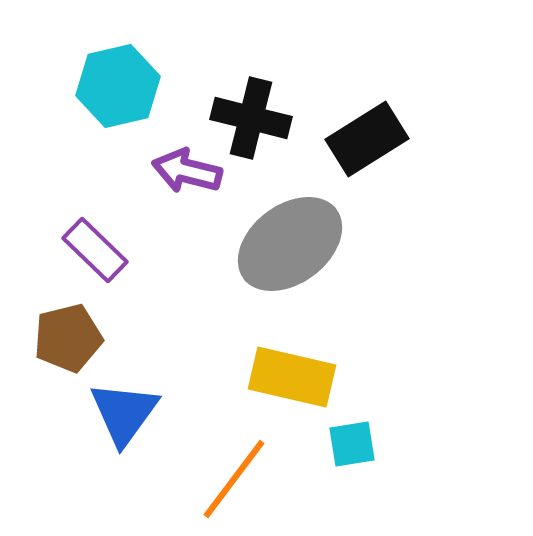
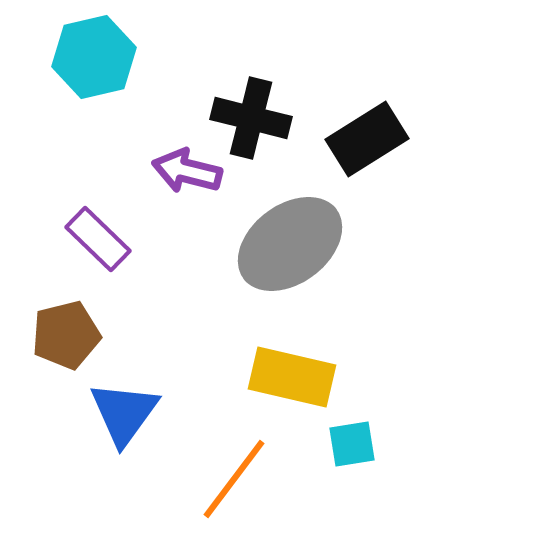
cyan hexagon: moved 24 px left, 29 px up
purple rectangle: moved 3 px right, 11 px up
brown pentagon: moved 2 px left, 3 px up
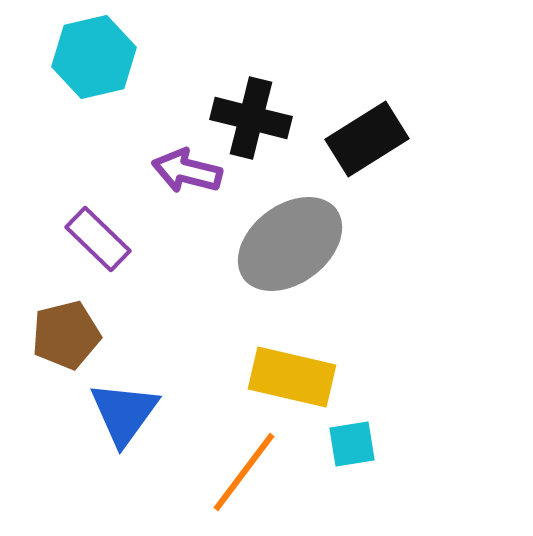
orange line: moved 10 px right, 7 px up
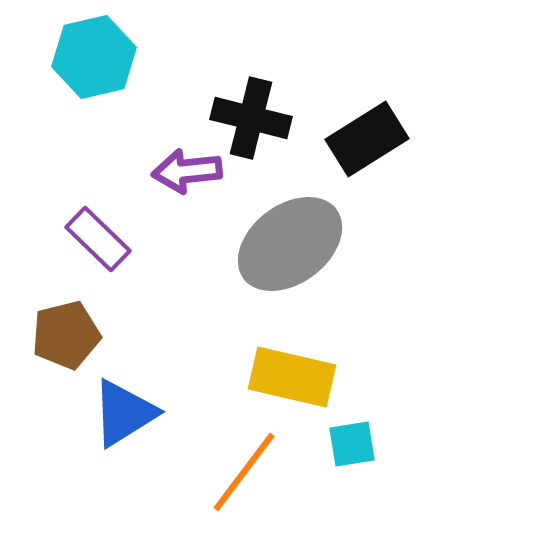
purple arrow: rotated 20 degrees counterclockwise
blue triangle: rotated 22 degrees clockwise
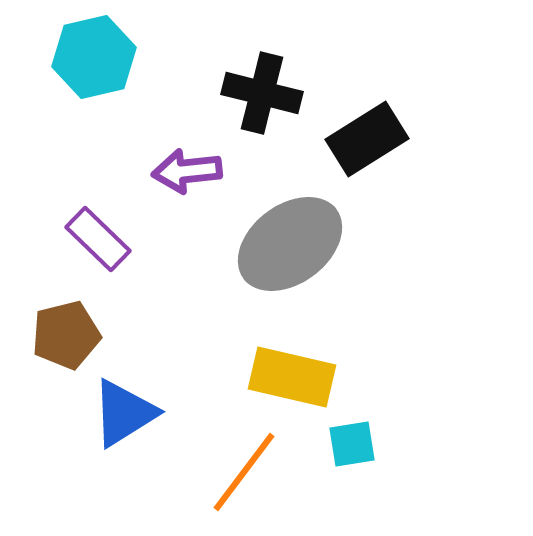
black cross: moved 11 px right, 25 px up
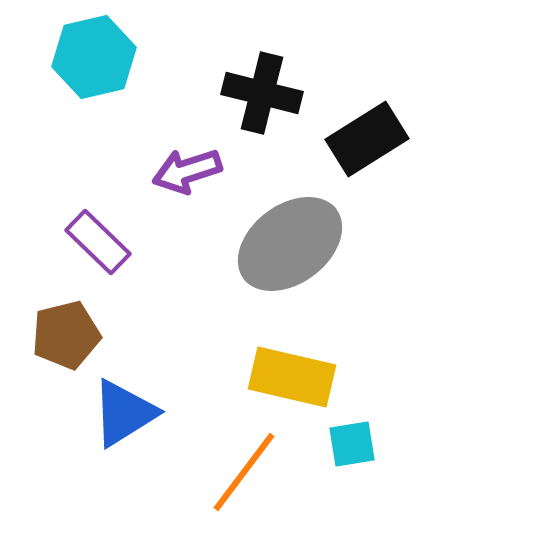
purple arrow: rotated 12 degrees counterclockwise
purple rectangle: moved 3 px down
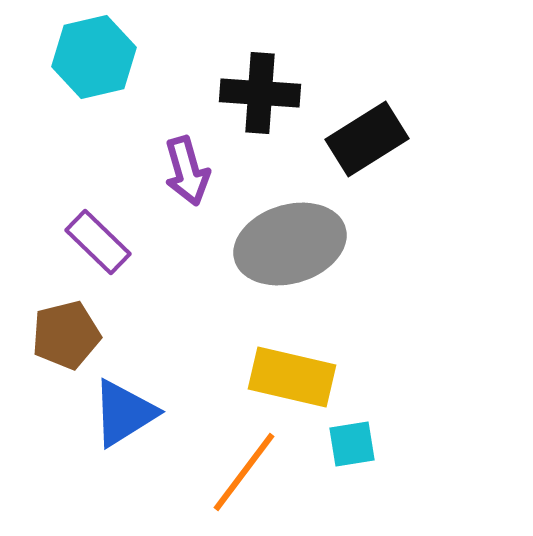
black cross: moved 2 px left; rotated 10 degrees counterclockwise
purple arrow: rotated 88 degrees counterclockwise
gray ellipse: rotated 20 degrees clockwise
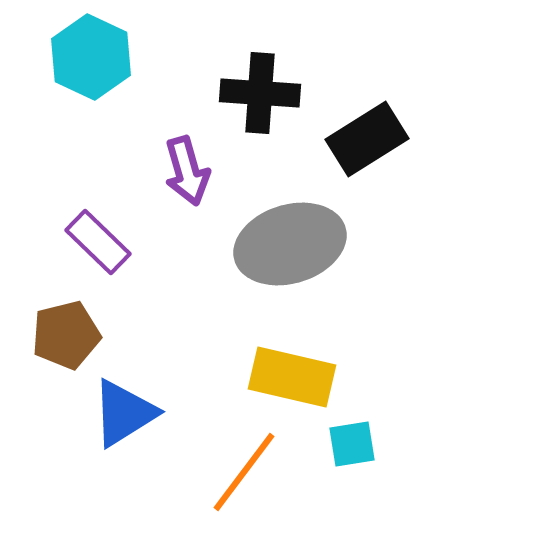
cyan hexagon: moved 3 px left; rotated 22 degrees counterclockwise
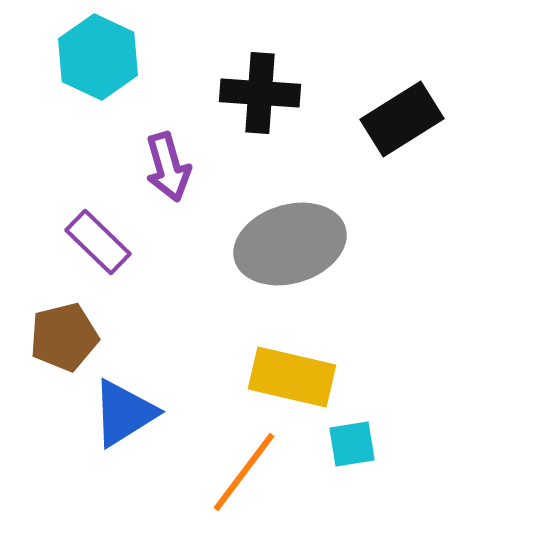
cyan hexagon: moved 7 px right
black rectangle: moved 35 px right, 20 px up
purple arrow: moved 19 px left, 4 px up
brown pentagon: moved 2 px left, 2 px down
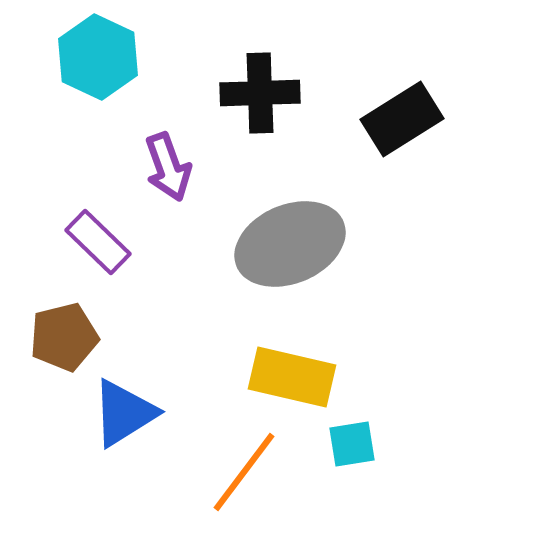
black cross: rotated 6 degrees counterclockwise
purple arrow: rotated 4 degrees counterclockwise
gray ellipse: rotated 6 degrees counterclockwise
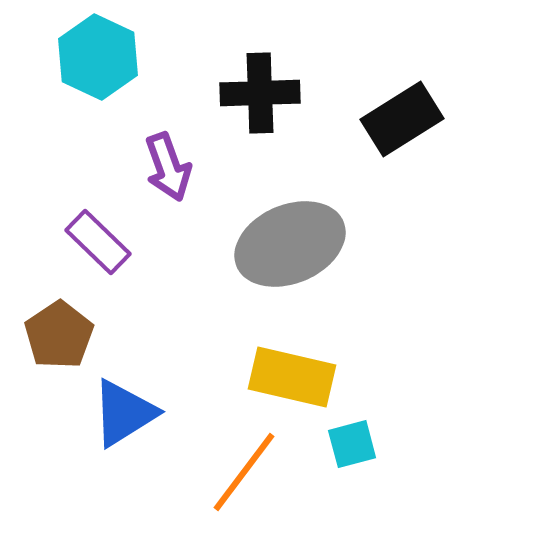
brown pentagon: moved 5 px left, 2 px up; rotated 20 degrees counterclockwise
cyan square: rotated 6 degrees counterclockwise
